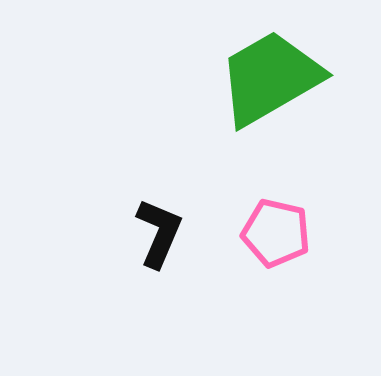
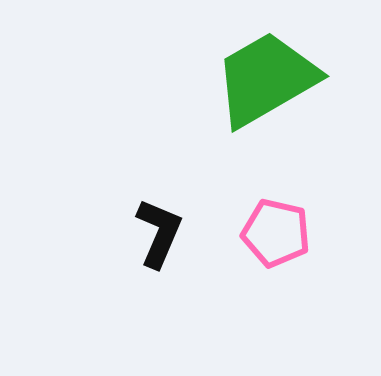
green trapezoid: moved 4 px left, 1 px down
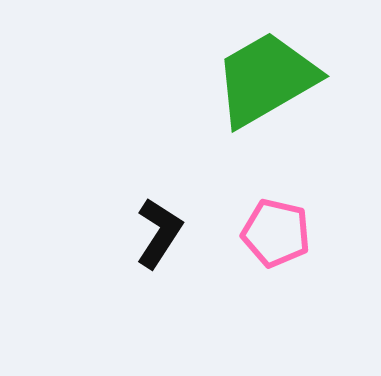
black L-shape: rotated 10 degrees clockwise
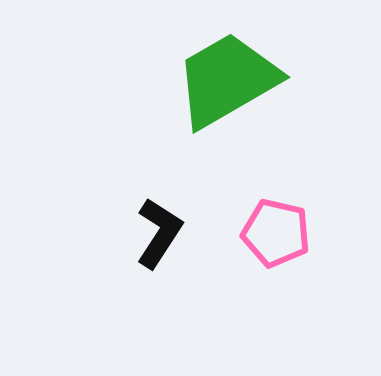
green trapezoid: moved 39 px left, 1 px down
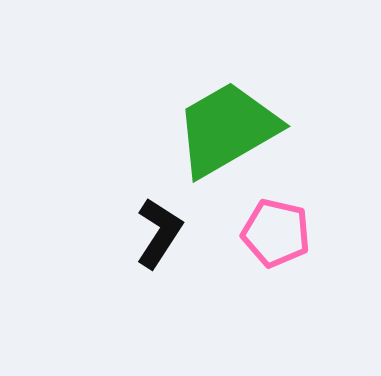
green trapezoid: moved 49 px down
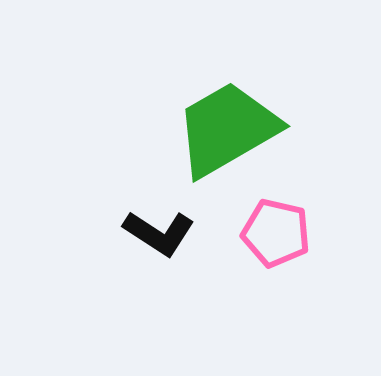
black L-shape: rotated 90 degrees clockwise
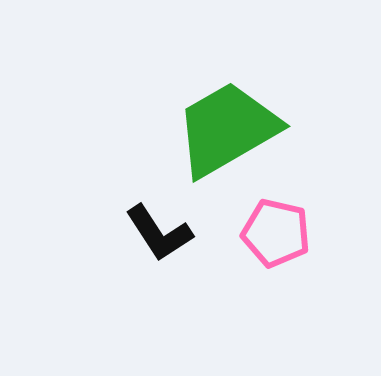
black L-shape: rotated 24 degrees clockwise
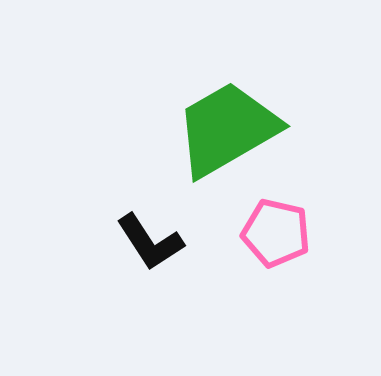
black L-shape: moved 9 px left, 9 px down
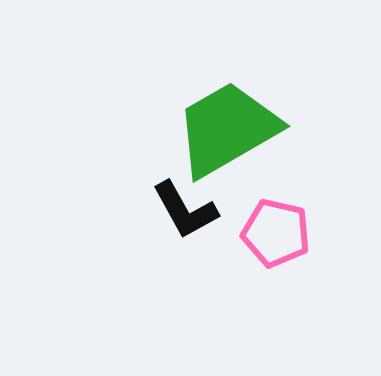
black L-shape: moved 35 px right, 32 px up; rotated 4 degrees clockwise
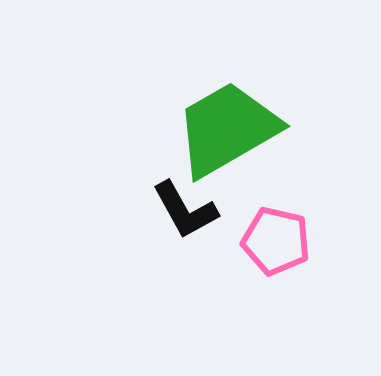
pink pentagon: moved 8 px down
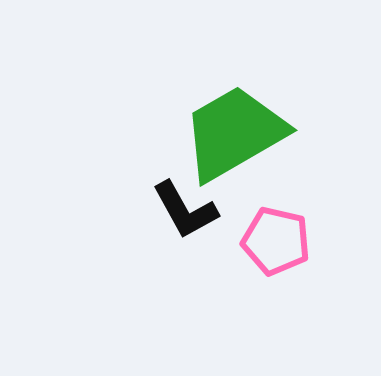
green trapezoid: moved 7 px right, 4 px down
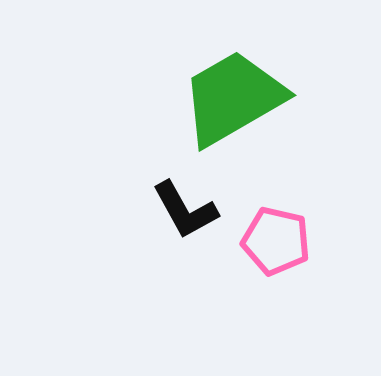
green trapezoid: moved 1 px left, 35 px up
